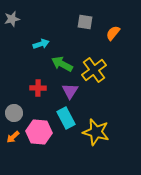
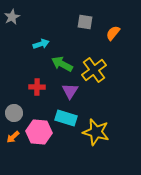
gray star: moved 2 px up; rotated 14 degrees counterclockwise
red cross: moved 1 px left, 1 px up
cyan rectangle: rotated 45 degrees counterclockwise
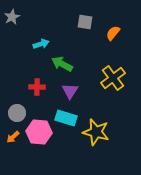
yellow cross: moved 19 px right, 8 px down
gray circle: moved 3 px right
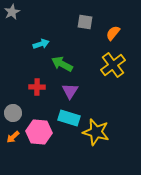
gray star: moved 5 px up
yellow cross: moved 13 px up
gray circle: moved 4 px left
cyan rectangle: moved 3 px right
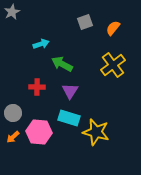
gray square: rotated 28 degrees counterclockwise
orange semicircle: moved 5 px up
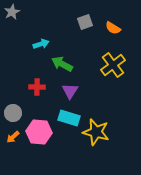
orange semicircle: rotated 98 degrees counterclockwise
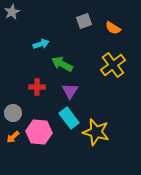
gray square: moved 1 px left, 1 px up
cyan rectangle: rotated 35 degrees clockwise
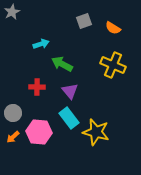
yellow cross: rotated 30 degrees counterclockwise
purple triangle: rotated 12 degrees counterclockwise
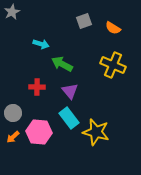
cyan arrow: rotated 35 degrees clockwise
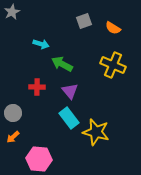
pink hexagon: moved 27 px down
